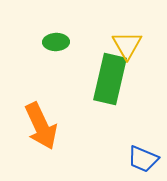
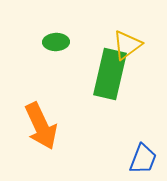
yellow triangle: rotated 24 degrees clockwise
green rectangle: moved 5 px up
blue trapezoid: rotated 92 degrees counterclockwise
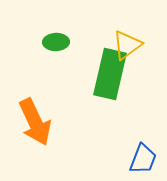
orange arrow: moved 6 px left, 4 px up
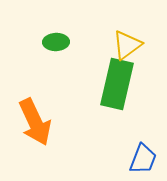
green rectangle: moved 7 px right, 10 px down
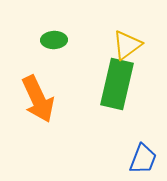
green ellipse: moved 2 px left, 2 px up
orange arrow: moved 3 px right, 23 px up
